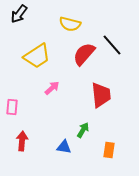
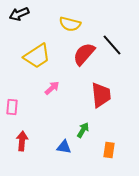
black arrow: rotated 30 degrees clockwise
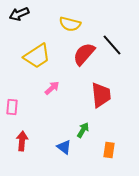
blue triangle: rotated 28 degrees clockwise
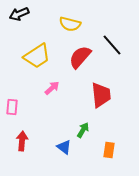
red semicircle: moved 4 px left, 3 px down
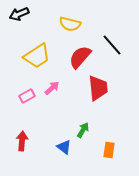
red trapezoid: moved 3 px left, 7 px up
pink rectangle: moved 15 px right, 11 px up; rotated 56 degrees clockwise
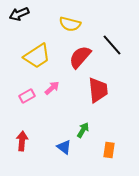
red trapezoid: moved 2 px down
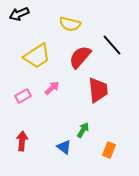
pink rectangle: moved 4 px left
orange rectangle: rotated 14 degrees clockwise
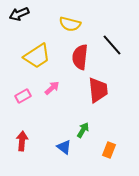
red semicircle: rotated 35 degrees counterclockwise
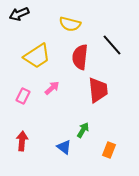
pink rectangle: rotated 35 degrees counterclockwise
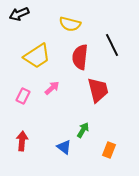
black line: rotated 15 degrees clockwise
red trapezoid: rotated 8 degrees counterclockwise
